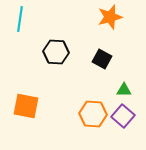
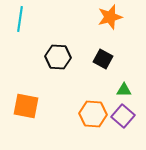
black hexagon: moved 2 px right, 5 px down
black square: moved 1 px right
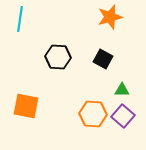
green triangle: moved 2 px left
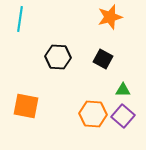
green triangle: moved 1 px right
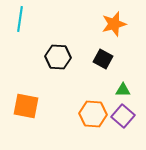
orange star: moved 4 px right, 7 px down
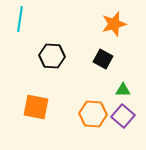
black hexagon: moved 6 px left, 1 px up
orange square: moved 10 px right, 1 px down
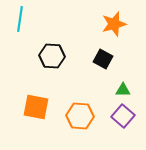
orange hexagon: moved 13 px left, 2 px down
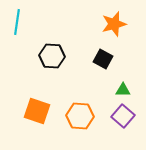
cyan line: moved 3 px left, 3 px down
orange square: moved 1 px right, 4 px down; rotated 8 degrees clockwise
